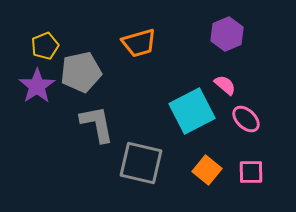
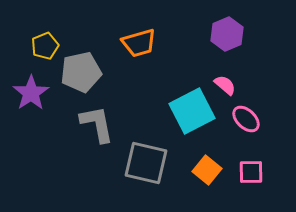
purple star: moved 6 px left, 7 px down
gray square: moved 5 px right
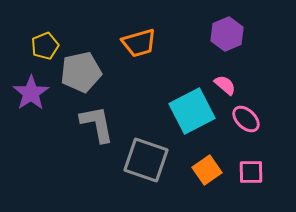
gray square: moved 3 px up; rotated 6 degrees clockwise
orange square: rotated 16 degrees clockwise
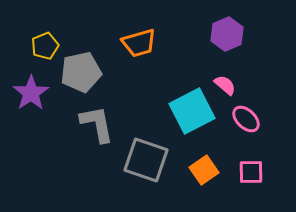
orange square: moved 3 px left
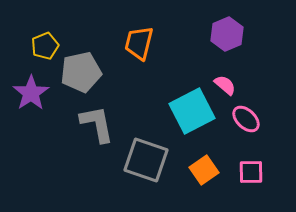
orange trapezoid: rotated 120 degrees clockwise
